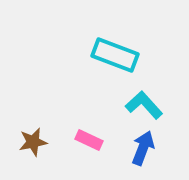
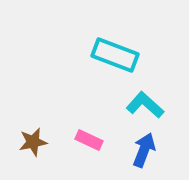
cyan L-shape: moved 1 px right; rotated 6 degrees counterclockwise
blue arrow: moved 1 px right, 2 px down
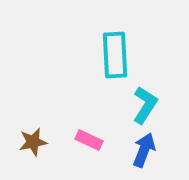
cyan rectangle: rotated 66 degrees clockwise
cyan L-shape: rotated 81 degrees clockwise
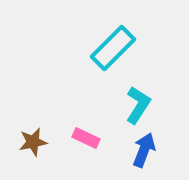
cyan rectangle: moved 2 px left, 7 px up; rotated 48 degrees clockwise
cyan L-shape: moved 7 px left
pink rectangle: moved 3 px left, 2 px up
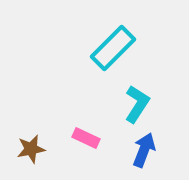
cyan L-shape: moved 1 px left, 1 px up
brown star: moved 2 px left, 7 px down
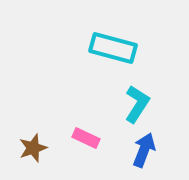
cyan rectangle: rotated 60 degrees clockwise
brown star: moved 2 px right, 1 px up; rotated 8 degrees counterclockwise
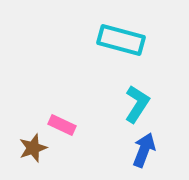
cyan rectangle: moved 8 px right, 8 px up
pink rectangle: moved 24 px left, 13 px up
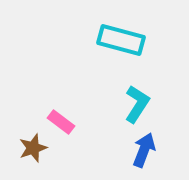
pink rectangle: moved 1 px left, 3 px up; rotated 12 degrees clockwise
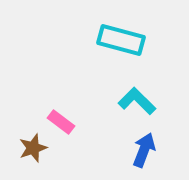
cyan L-shape: moved 3 px up; rotated 78 degrees counterclockwise
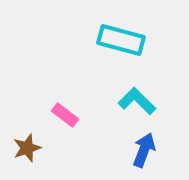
pink rectangle: moved 4 px right, 7 px up
brown star: moved 6 px left
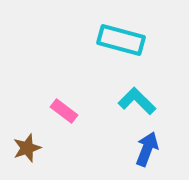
pink rectangle: moved 1 px left, 4 px up
blue arrow: moved 3 px right, 1 px up
